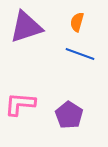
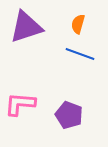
orange semicircle: moved 1 px right, 2 px down
purple pentagon: rotated 12 degrees counterclockwise
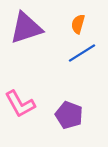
purple triangle: moved 1 px down
blue line: moved 2 px right, 1 px up; rotated 52 degrees counterclockwise
pink L-shape: rotated 124 degrees counterclockwise
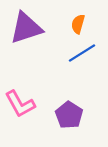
purple pentagon: rotated 12 degrees clockwise
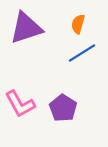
purple pentagon: moved 6 px left, 7 px up
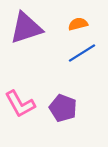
orange semicircle: rotated 60 degrees clockwise
purple pentagon: rotated 12 degrees counterclockwise
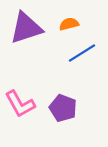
orange semicircle: moved 9 px left
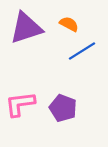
orange semicircle: rotated 42 degrees clockwise
blue line: moved 2 px up
pink L-shape: rotated 112 degrees clockwise
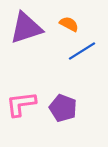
pink L-shape: moved 1 px right
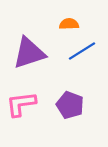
orange semicircle: rotated 30 degrees counterclockwise
purple triangle: moved 3 px right, 25 px down
purple pentagon: moved 7 px right, 3 px up
